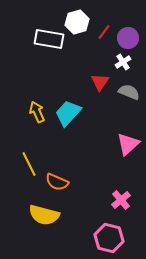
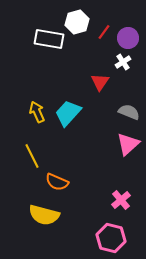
gray semicircle: moved 20 px down
yellow line: moved 3 px right, 8 px up
pink hexagon: moved 2 px right
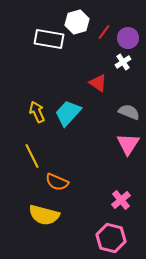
red triangle: moved 2 px left, 1 px down; rotated 30 degrees counterclockwise
pink triangle: rotated 15 degrees counterclockwise
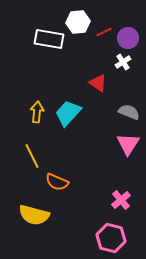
white hexagon: moved 1 px right; rotated 10 degrees clockwise
red line: rotated 28 degrees clockwise
yellow arrow: rotated 30 degrees clockwise
yellow semicircle: moved 10 px left
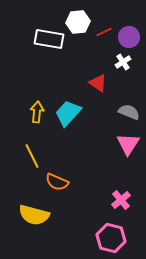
purple circle: moved 1 px right, 1 px up
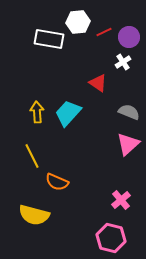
yellow arrow: rotated 10 degrees counterclockwise
pink triangle: rotated 15 degrees clockwise
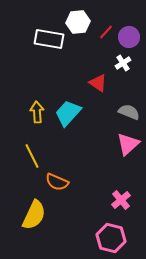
red line: moved 2 px right; rotated 21 degrees counterclockwise
white cross: moved 1 px down
yellow semicircle: rotated 80 degrees counterclockwise
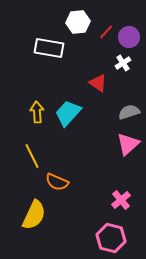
white rectangle: moved 9 px down
gray semicircle: rotated 40 degrees counterclockwise
